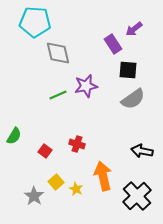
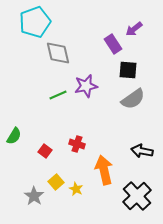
cyan pentagon: rotated 24 degrees counterclockwise
orange arrow: moved 1 px right, 6 px up
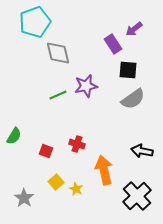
red square: moved 1 px right; rotated 16 degrees counterclockwise
gray star: moved 10 px left, 2 px down
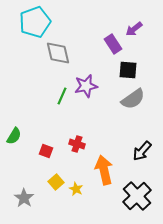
green line: moved 4 px right, 1 px down; rotated 42 degrees counterclockwise
black arrow: rotated 60 degrees counterclockwise
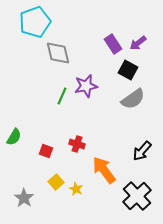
purple arrow: moved 4 px right, 14 px down
black square: rotated 24 degrees clockwise
green semicircle: moved 1 px down
orange arrow: rotated 24 degrees counterclockwise
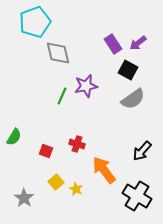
black cross: rotated 16 degrees counterclockwise
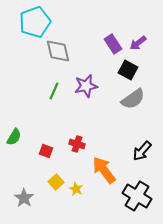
gray diamond: moved 2 px up
green line: moved 8 px left, 5 px up
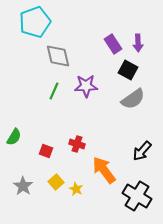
purple arrow: rotated 54 degrees counterclockwise
gray diamond: moved 5 px down
purple star: rotated 10 degrees clockwise
gray star: moved 1 px left, 12 px up
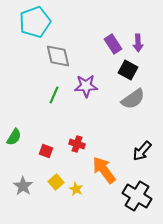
green line: moved 4 px down
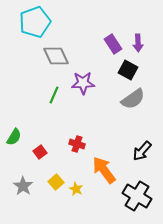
gray diamond: moved 2 px left; rotated 12 degrees counterclockwise
purple star: moved 3 px left, 3 px up
red square: moved 6 px left, 1 px down; rotated 32 degrees clockwise
